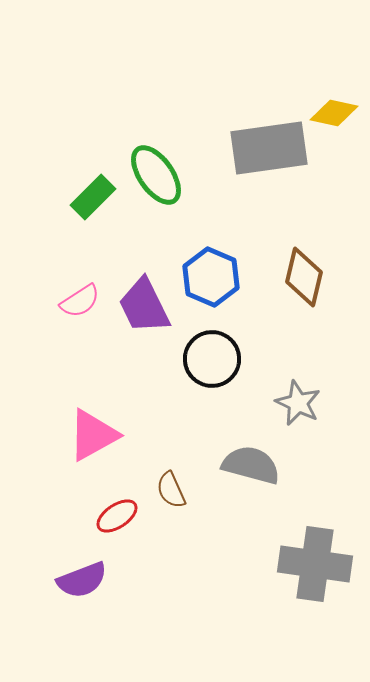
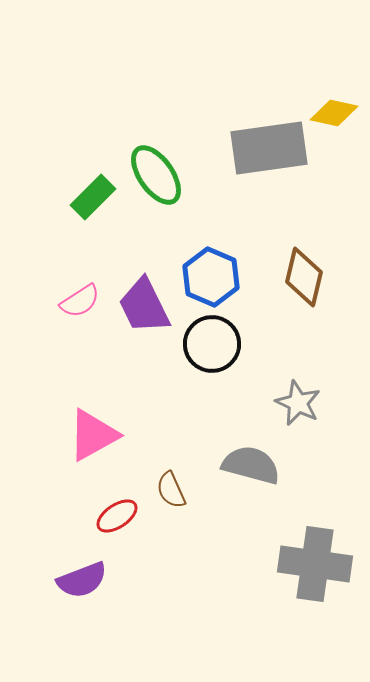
black circle: moved 15 px up
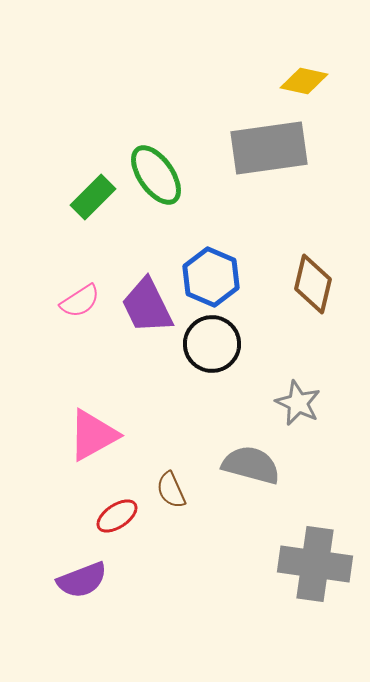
yellow diamond: moved 30 px left, 32 px up
brown diamond: moved 9 px right, 7 px down
purple trapezoid: moved 3 px right
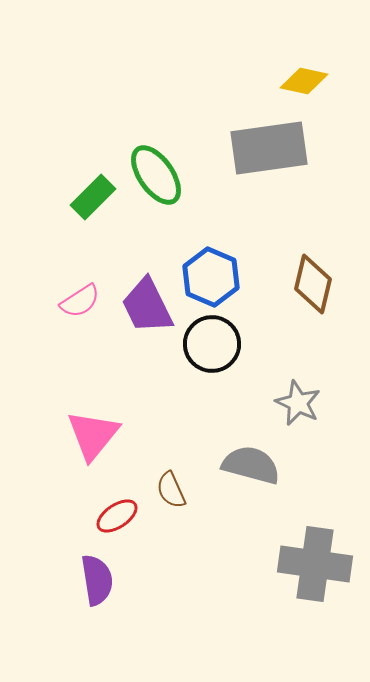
pink triangle: rotated 22 degrees counterclockwise
purple semicircle: moved 15 px right; rotated 78 degrees counterclockwise
